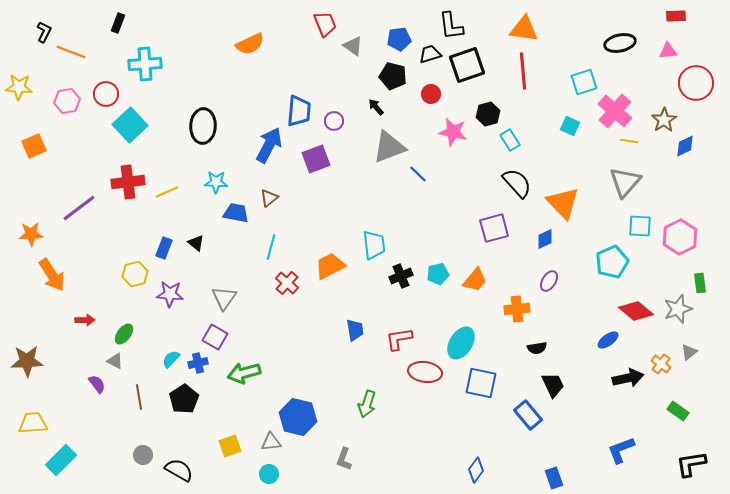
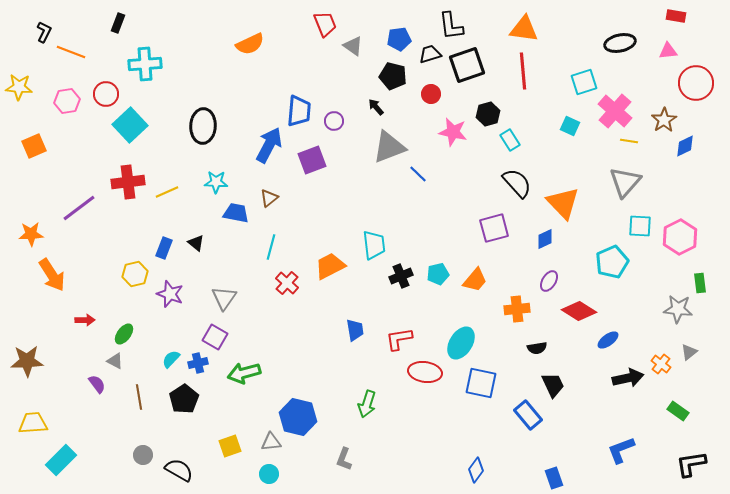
red rectangle at (676, 16): rotated 12 degrees clockwise
purple square at (316, 159): moved 4 px left, 1 px down
purple star at (170, 294): rotated 16 degrees clockwise
gray star at (678, 309): rotated 24 degrees clockwise
red diamond at (636, 311): moved 57 px left; rotated 8 degrees counterclockwise
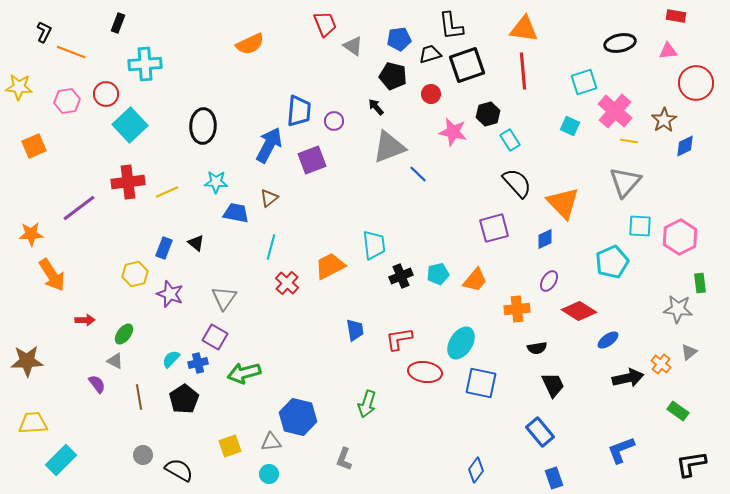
blue rectangle at (528, 415): moved 12 px right, 17 px down
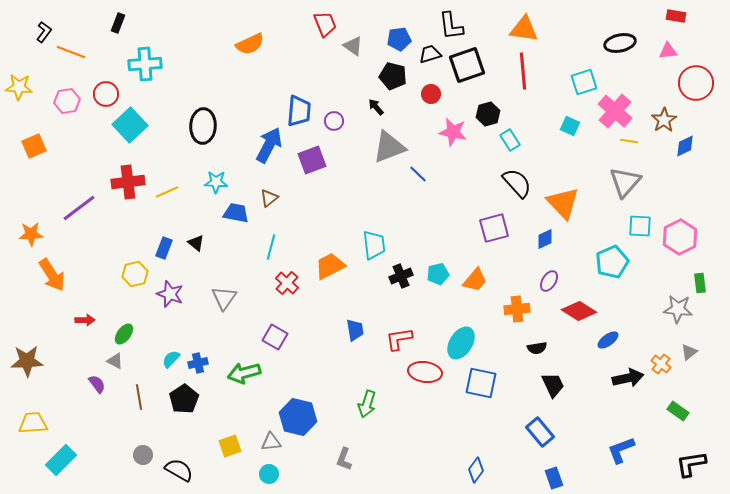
black L-shape at (44, 32): rotated 10 degrees clockwise
purple square at (215, 337): moved 60 px right
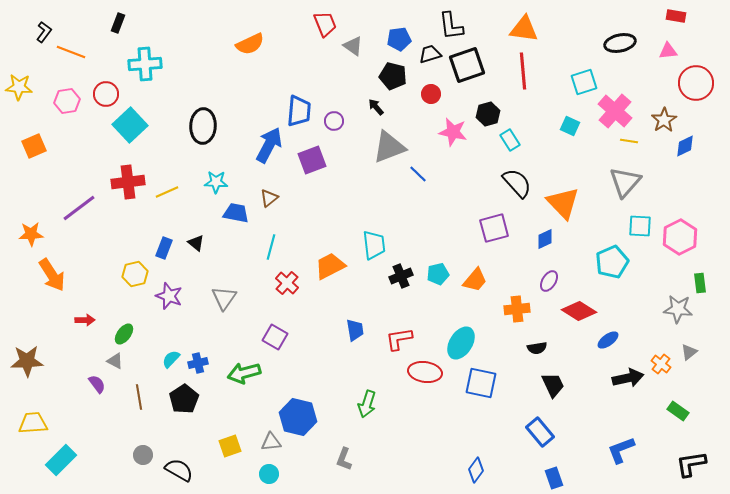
purple star at (170, 294): moved 1 px left, 2 px down
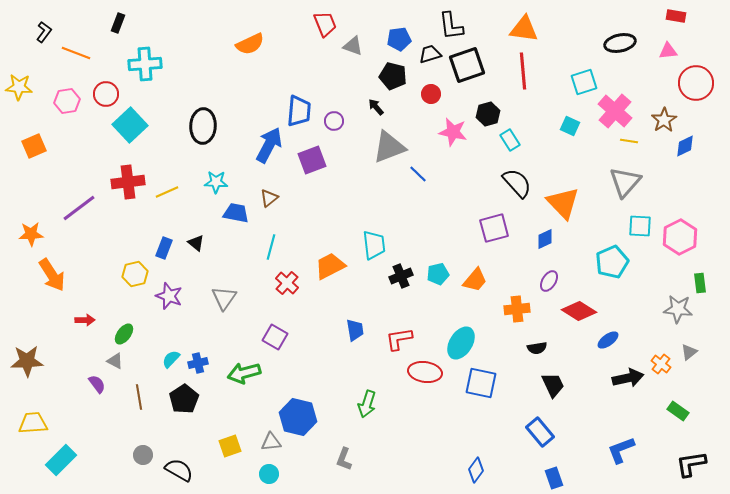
gray triangle at (353, 46): rotated 15 degrees counterclockwise
orange line at (71, 52): moved 5 px right, 1 px down
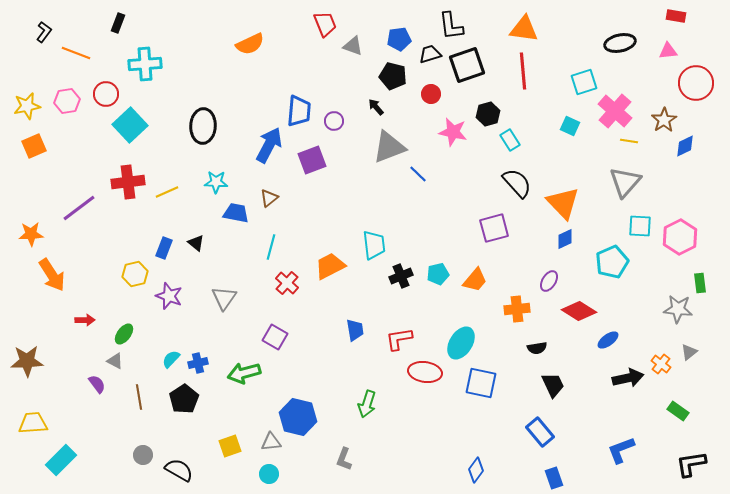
yellow star at (19, 87): moved 8 px right, 19 px down; rotated 16 degrees counterclockwise
blue diamond at (545, 239): moved 20 px right
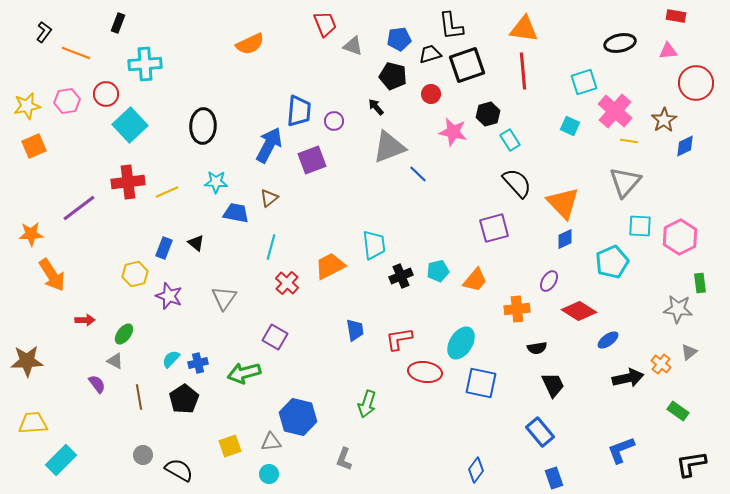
cyan pentagon at (438, 274): moved 3 px up
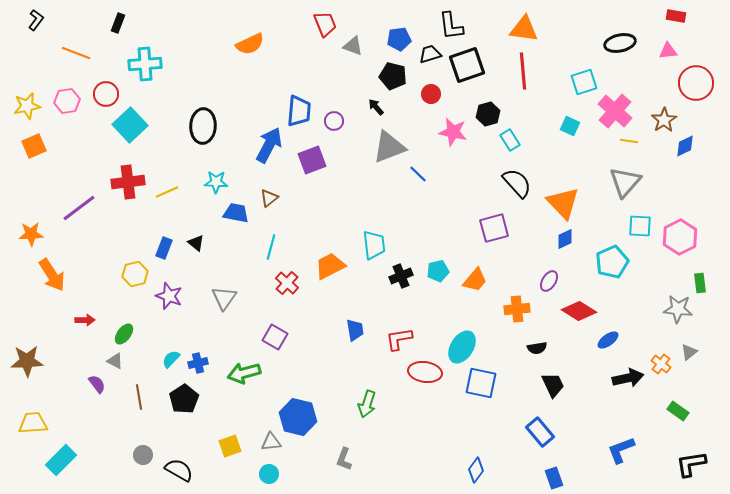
black L-shape at (44, 32): moved 8 px left, 12 px up
cyan ellipse at (461, 343): moved 1 px right, 4 px down
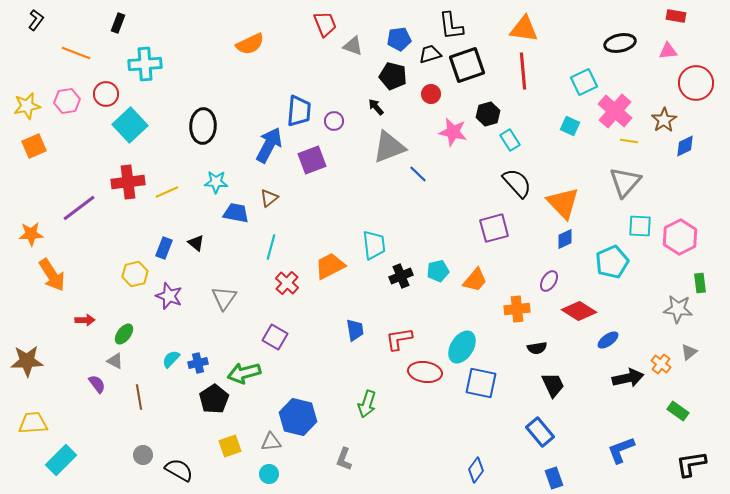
cyan square at (584, 82): rotated 8 degrees counterclockwise
black pentagon at (184, 399): moved 30 px right
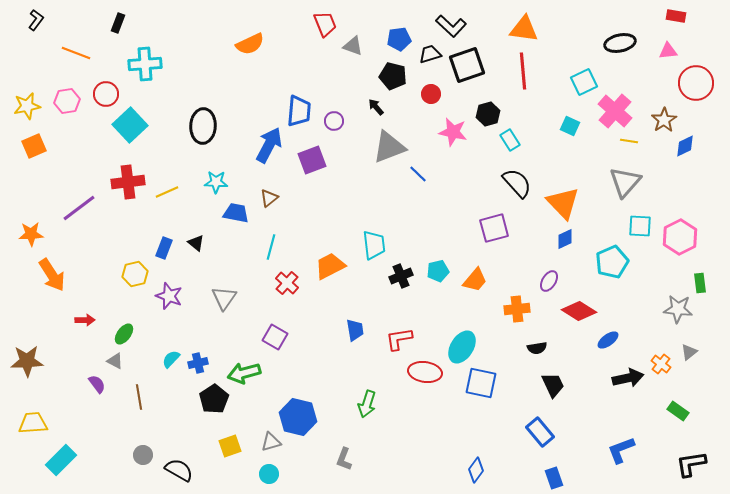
black L-shape at (451, 26): rotated 40 degrees counterclockwise
gray triangle at (271, 442): rotated 10 degrees counterclockwise
